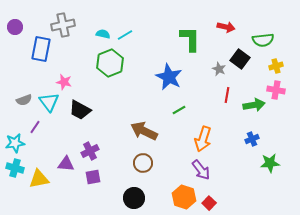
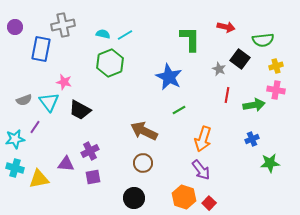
cyan star: moved 4 px up
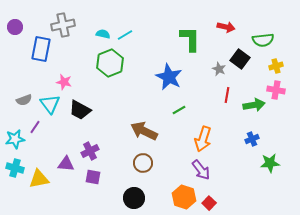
cyan triangle: moved 1 px right, 2 px down
purple square: rotated 21 degrees clockwise
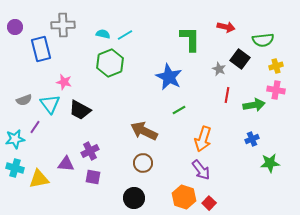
gray cross: rotated 10 degrees clockwise
blue rectangle: rotated 25 degrees counterclockwise
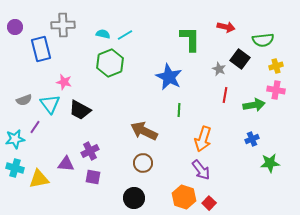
red line: moved 2 px left
green line: rotated 56 degrees counterclockwise
